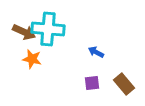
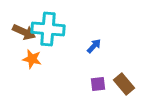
blue arrow: moved 2 px left, 6 px up; rotated 105 degrees clockwise
purple square: moved 6 px right, 1 px down
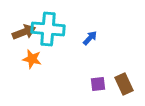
brown arrow: rotated 45 degrees counterclockwise
blue arrow: moved 4 px left, 8 px up
brown rectangle: rotated 15 degrees clockwise
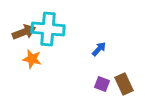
blue arrow: moved 9 px right, 11 px down
purple square: moved 4 px right; rotated 28 degrees clockwise
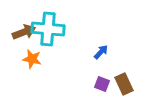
blue arrow: moved 2 px right, 3 px down
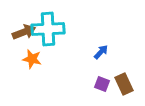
cyan cross: rotated 8 degrees counterclockwise
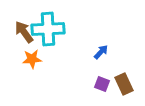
brown arrow: rotated 105 degrees counterclockwise
orange star: rotated 18 degrees counterclockwise
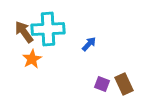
blue arrow: moved 12 px left, 8 px up
orange star: rotated 24 degrees counterclockwise
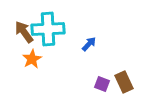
brown rectangle: moved 2 px up
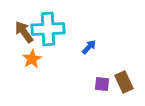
blue arrow: moved 3 px down
purple square: rotated 14 degrees counterclockwise
